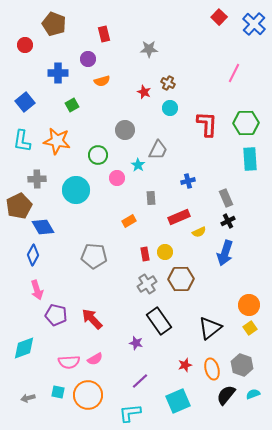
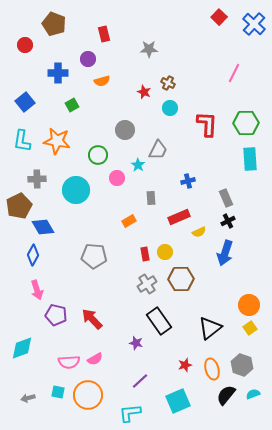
cyan diamond at (24, 348): moved 2 px left
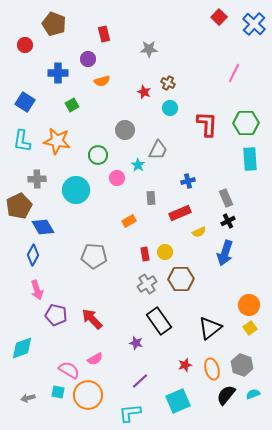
blue square at (25, 102): rotated 18 degrees counterclockwise
red rectangle at (179, 217): moved 1 px right, 4 px up
pink semicircle at (69, 362): moved 8 px down; rotated 145 degrees counterclockwise
